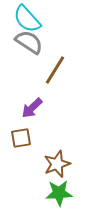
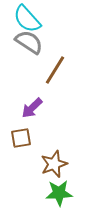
brown star: moved 3 px left
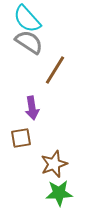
purple arrow: rotated 55 degrees counterclockwise
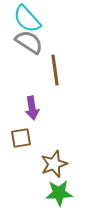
brown line: rotated 40 degrees counterclockwise
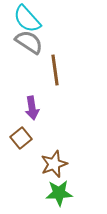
brown square: rotated 30 degrees counterclockwise
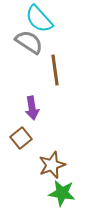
cyan semicircle: moved 12 px right
brown star: moved 2 px left, 1 px down
green star: moved 3 px right; rotated 12 degrees clockwise
